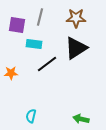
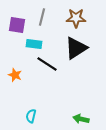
gray line: moved 2 px right
black line: rotated 70 degrees clockwise
orange star: moved 4 px right, 2 px down; rotated 24 degrees clockwise
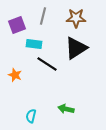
gray line: moved 1 px right, 1 px up
purple square: rotated 30 degrees counterclockwise
green arrow: moved 15 px left, 10 px up
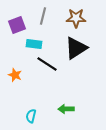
green arrow: rotated 14 degrees counterclockwise
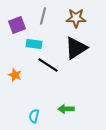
black line: moved 1 px right, 1 px down
cyan semicircle: moved 3 px right
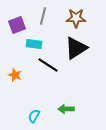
cyan semicircle: rotated 16 degrees clockwise
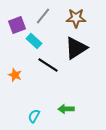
gray line: rotated 24 degrees clockwise
cyan rectangle: moved 3 px up; rotated 35 degrees clockwise
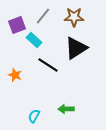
brown star: moved 2 px left, 1 px up
cyan rectangle: moved 1 px up
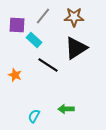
purple square: rotated 24 degrees clockwise
